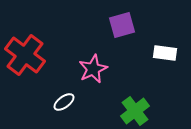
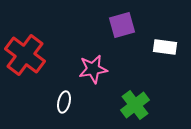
white rectangle: moved 6 px up
pink star: rotated 16 degrees clockwise
white ellipse: rotated 40 degrees counterclockwise
green cross: moved 6 px up
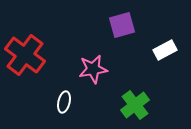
white rectangle: moved 3 px down; rotated 35 degrees counterclockwise
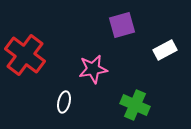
green cross: rotated 28 degrees counterclockwise
